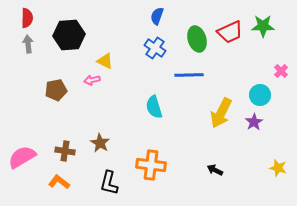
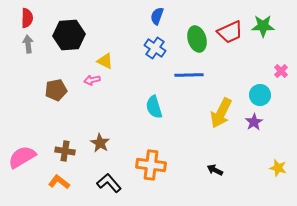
black L-shape: rotated 125 degrees clockwise
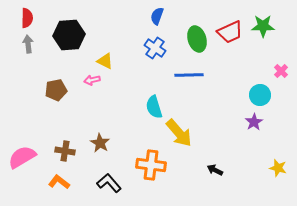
yellow arrow: moved 42 px left, 20 px down; rotated 68 degrees counterclockwise
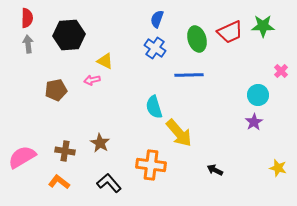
blue semicircle: moved 3 px down
cyan circle: moved 2 px left
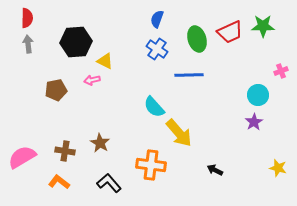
black hexagon: moved 7 px right, 7 px down
blue cross: moved 2 px right, 1 px down
pink cross: rotated 24 degrees clockwise
cyan semicircle: rotated 25 degrees counterclockwise
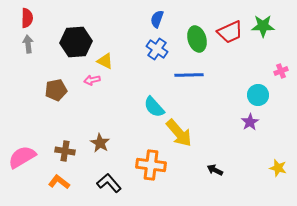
purple star: moved 4 px left
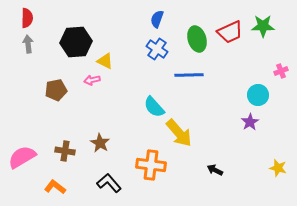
orange L-shape: moved 4 px left, 5 px down
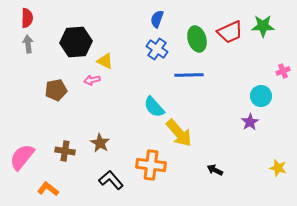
pink cross: moved 2 px right
cyan circle: moved 3 px right, 1 px down
pink semicircle: rotated 20 degrees counterclockwise
black L-shape: moved 2 px right, 3 px up
orange L-shape: moved 7 px left, 2 px down
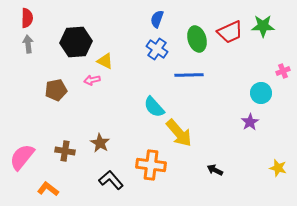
cyan circle: moved 3 px up
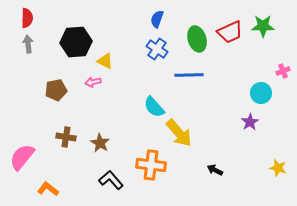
pink arrow: moved 1 px right, 2 px down
brown cross: moved 1 px right, 14 px up
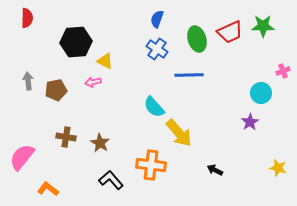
gray arrow: moved 37 px down
